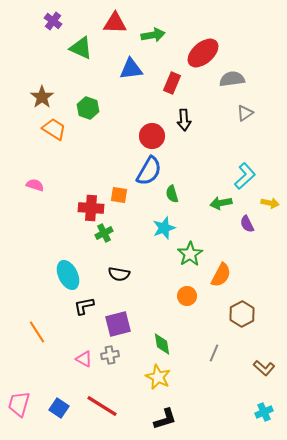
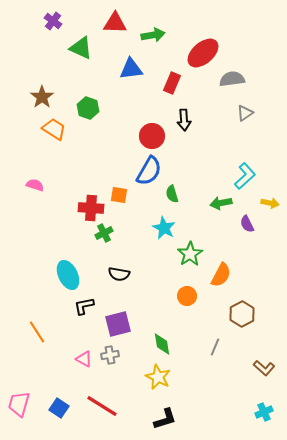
cyan star at (164, 228): rotated 25 degrees counterclockwise
gray line at (214, 353): moved 1 px right, 6 px up
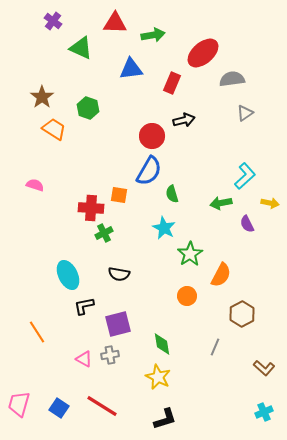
black arrow at (184, 120): rotated 100 degrees counterclockwise
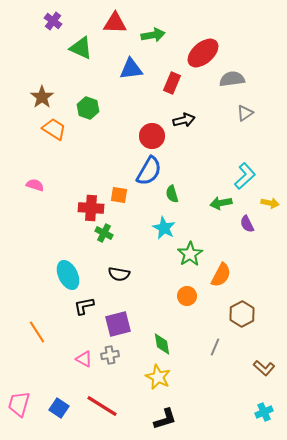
green cross at (104, 233): rotated 36 degrees counterclockwise
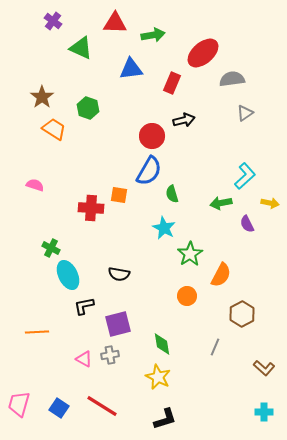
green cross at (104, 233): moved 53 px left, 15 px down
orange line at (37, 332): rotated 60 degrees counterclockwise
cyan cross at (264, 412): rotated 24 degrees clockwise
